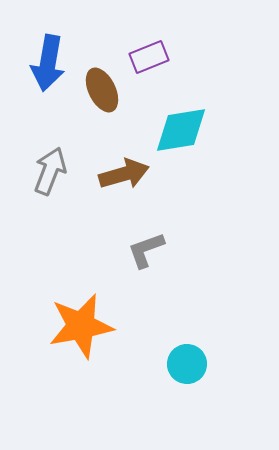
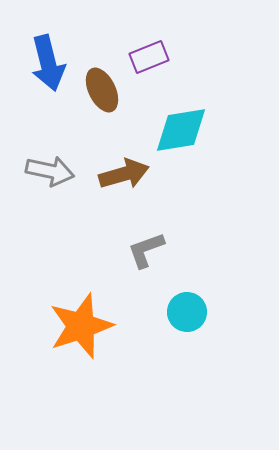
blue arrow: rotated 24 degrees counterclockwise
gray arrow: rotated 81 degrees clockwise
orange star: rotated 8 degrees counterclockwise
cyan circle: moved 52 px up
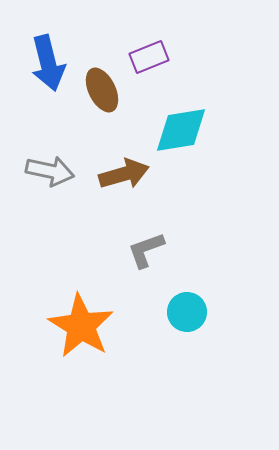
orange star: rotated 22 degrees counterclockwise
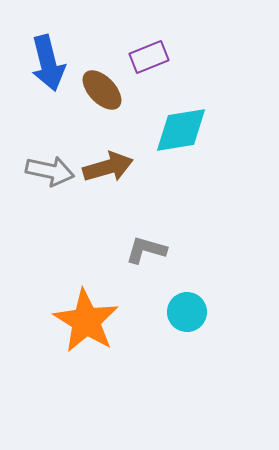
brown ellipse: rotated 18 degrees counterclockwise
brown arrow: moved 16 px left, 7 px up
gray L-shape: rotated 36 degrees clockwise
orange star: moved 5 px right, 5 px up
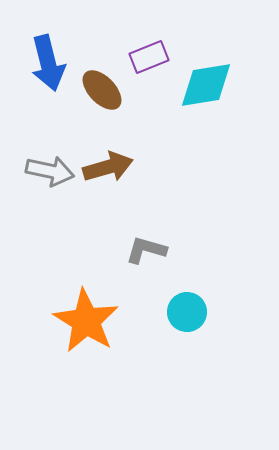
cyan diamond: moved 25 px right, 45 px up
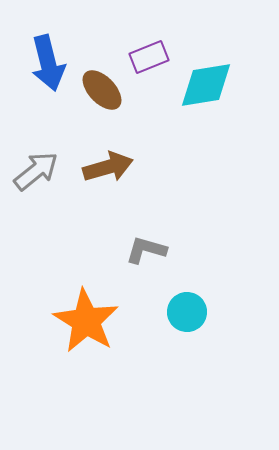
gray arrow: moved 14 px left; rotated 51 degrees counterclockwise
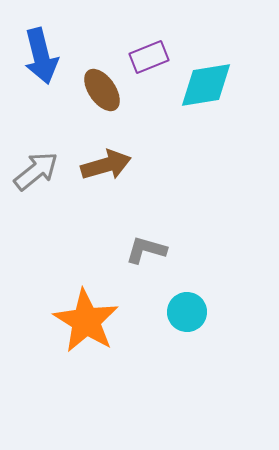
blue arrow: moved 7 px left, 7 px up
brown ellipse: rotated 9 degrees clockwise
brown arrow: moved 2 px left, 2 px up
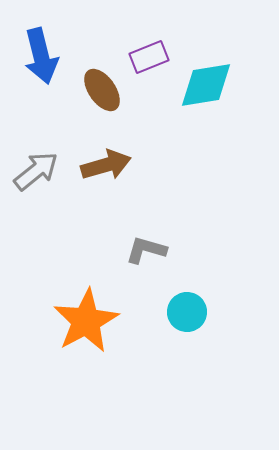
orange star: rotated 12 degrees clockwise
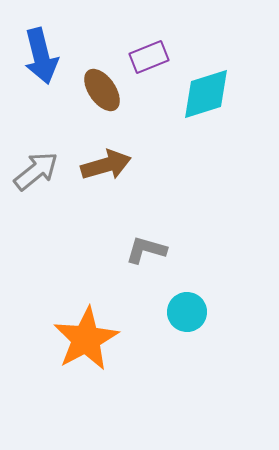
cyan diamond: moved 9 px down; rotated 8 degrees counterclockwise
orange star: moved 18 px down
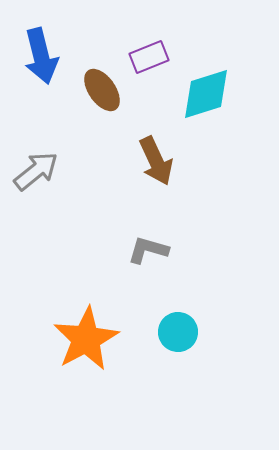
brown arrow: moved 50 px right, 4 px up; rotated 81 degrees clockwise
gray L-shape: moved 2 px right
cyan circle: moved 9 px left, 20 px down
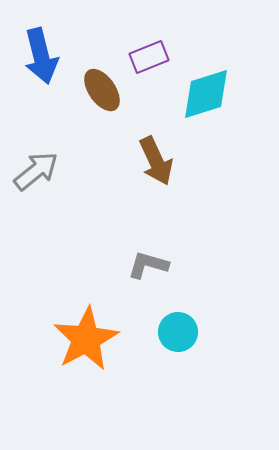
gray L-shape: moved 15 px down
